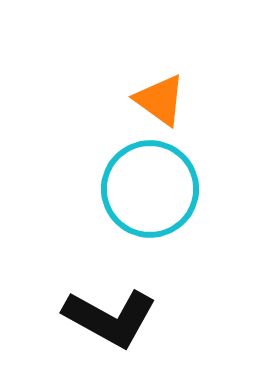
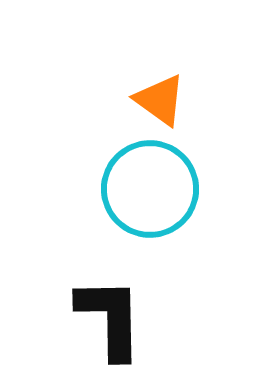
black L-shape: rotated 120 degrees counterclockwise
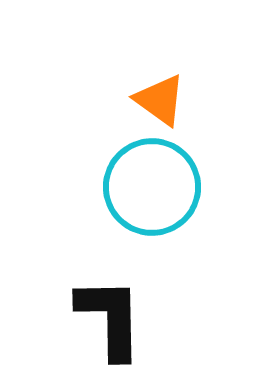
cyan circle: moved 2 px right, 2 px up
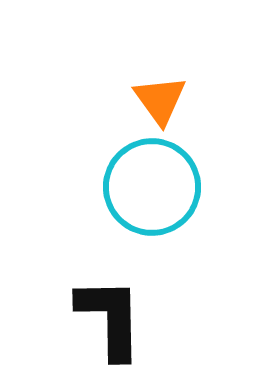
orange triangle: rotated 18 degrees clockwise
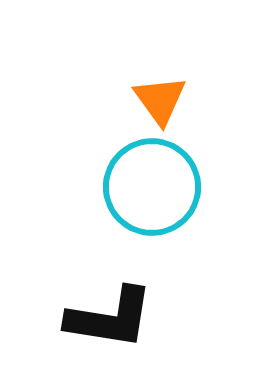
black L-shape: rotated 100 degrees clockwise
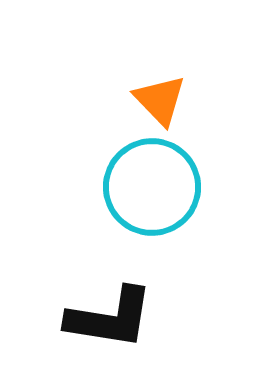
orange triangle: rotated 8 degrees counterclockwise
